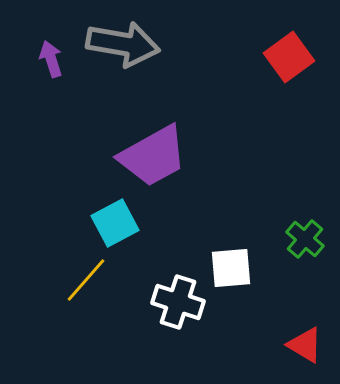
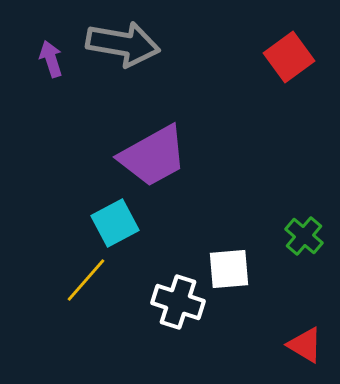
green cross: moved 1 px left, 3 px up
white square: moved 2 px left, 1 px down
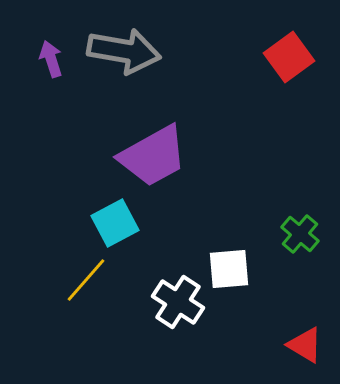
gray arrow: moved 1 px right, 7 px down
green cross: moved 4 px left, 2 px up
white cross: rotated 15 degrees clockwise
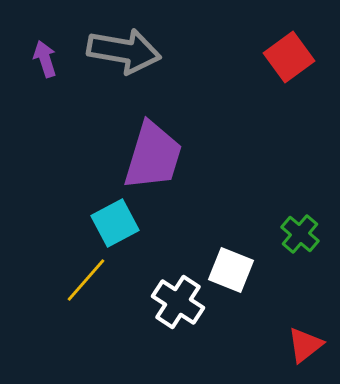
purple arrow: moved 6 px left
purple trapezoid: rotated 44 degrees counterclockwise
white square: moved 2 px right, 1 px down; rotated 27 degrees clockwise
red triangle: rotated 51 degrees clockwise
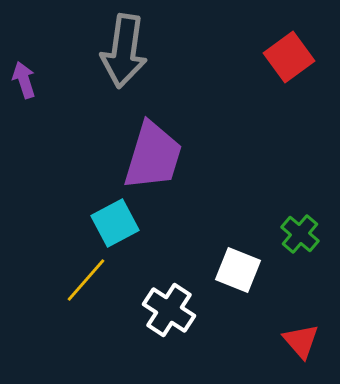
gray arrow: rotated 88 degrees clockwise
purple arrow: moved 21 px left, 21 px down
white square: moved 7 px right
white cross: moved 9 px left, 8 px down
red triangle: moved 4 px left, 4 px up; rotated 33 degrees counterclockwise
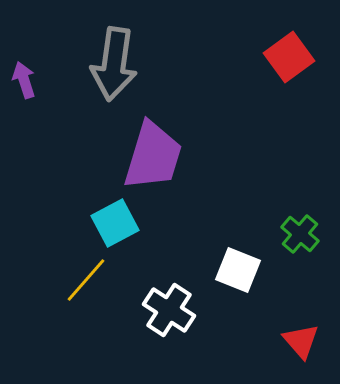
gray arrow: moved 10 px left, 13 px down
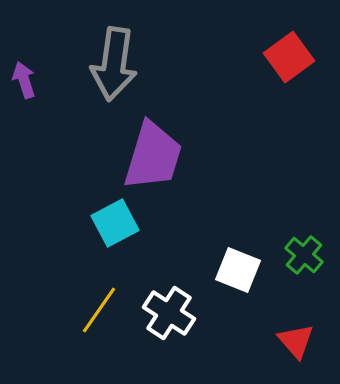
green cross: moved 4 px right, 21 px down
yellow line: moved 13 px right, 30 px down; rotated 6 degrees counterclockwise
white cross: moved 3 px down
red triangle: moved 5 px left
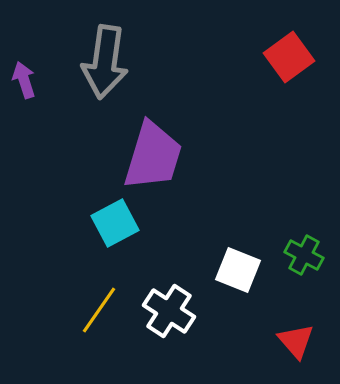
gray arrow: moved 9 px left, 2 px up
green cross: rotated 12 degrees counterclockwise
white cross: moved 2 px up
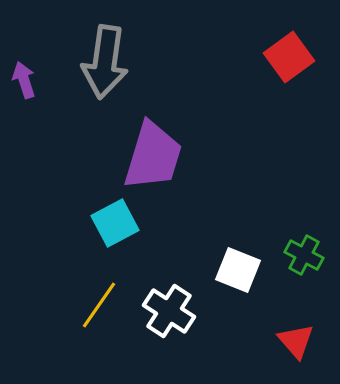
yellow line: moved 5 px up
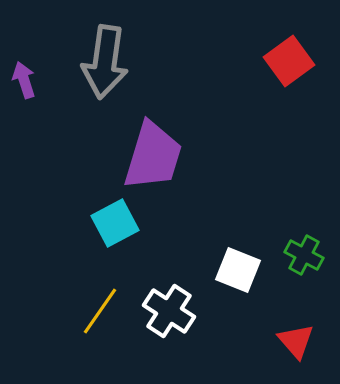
red square: moved 4 px down
yellow line: moved 1 px right, 6 px down
